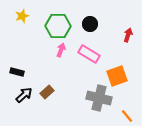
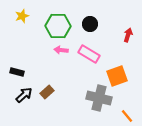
pink arrow: rotated 104 degrees counterclockwise
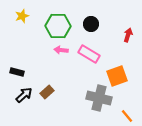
black circle: moved 1 px right
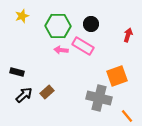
pink rectangle: moved 6 px left, 8 px up
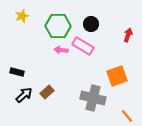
gray cross: moved 6 px left
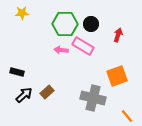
yellow star: moved 3 px up; rotated 16 degrees clockwise
green hexagon: moved 7 px right, 2 px up
red arrow: moved 10 px left
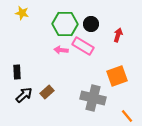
yellow star: rotated 16 degrees clockwise
black rectangle: rotated 72 degrees clockwise
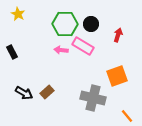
yellow star: moved 4 px left, 1 px down; rotated 16 degrees clockwise
black rectangle: moved 5 px left, 20 px up; rotated 24 degrees counterclockwise
black arrow: moved 2 px up; rotated 72 degrees clockwise
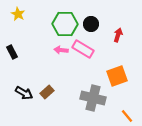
pink rectangle: moved 3 px down
